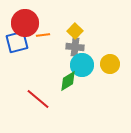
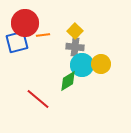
yellow circle: moved 9 px left
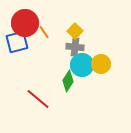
orange line: moved 1 px right, 3 px up; rotated 64 degrees clockwise
green diamond: rotated 25 degrees counterclockwise
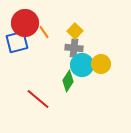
gray cross: moved 1 px left, 1 px down
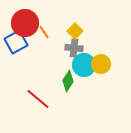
blue square: moved 1 px left; rotated 15 degrees counterclockwise
cyan circle: moved 2 px right
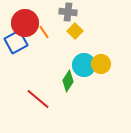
gray cross: moved 6 px left, 36 px up
